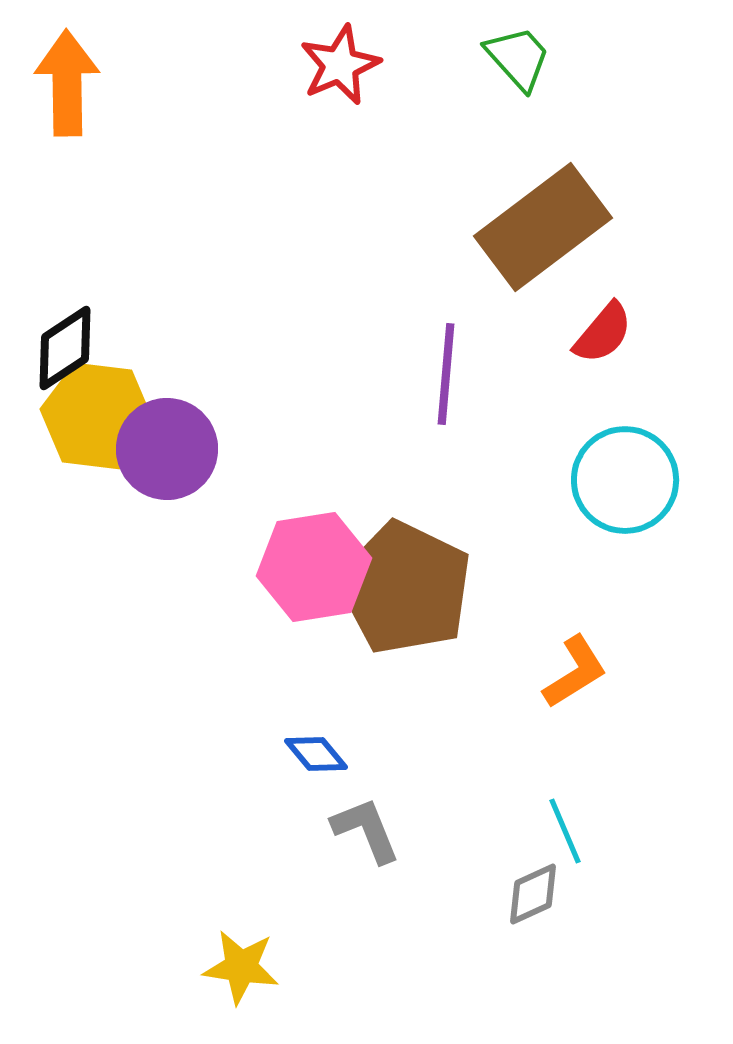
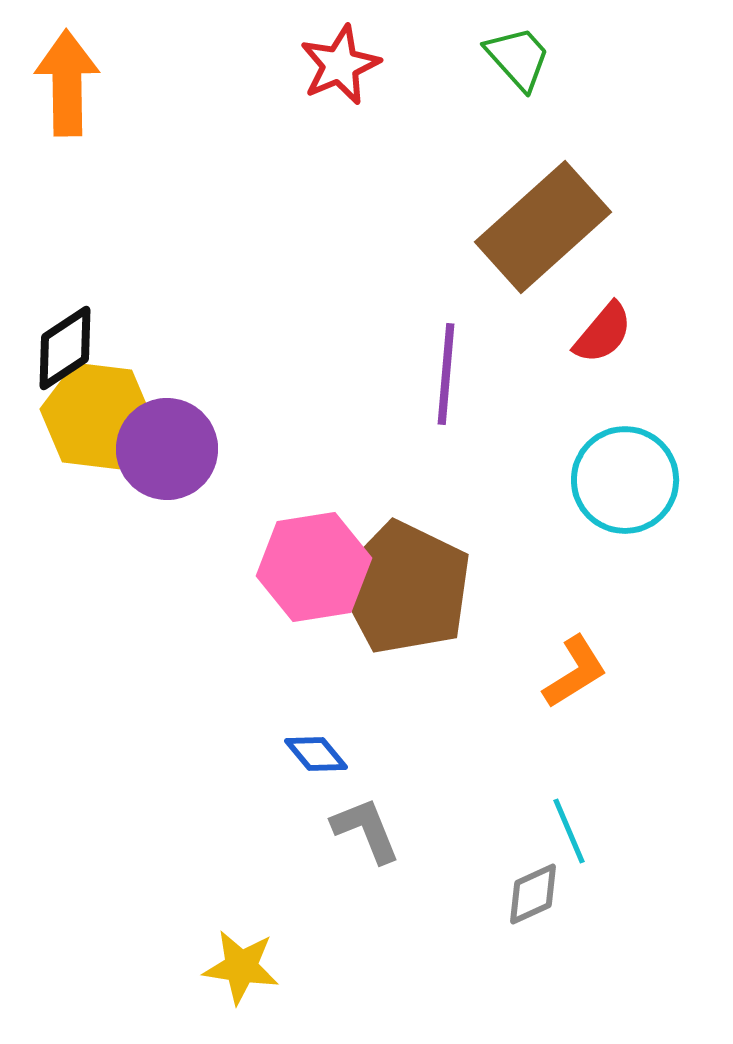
brown rectangle: rotated 5 degrees counterclockwise
cyan line: moved 4 px right
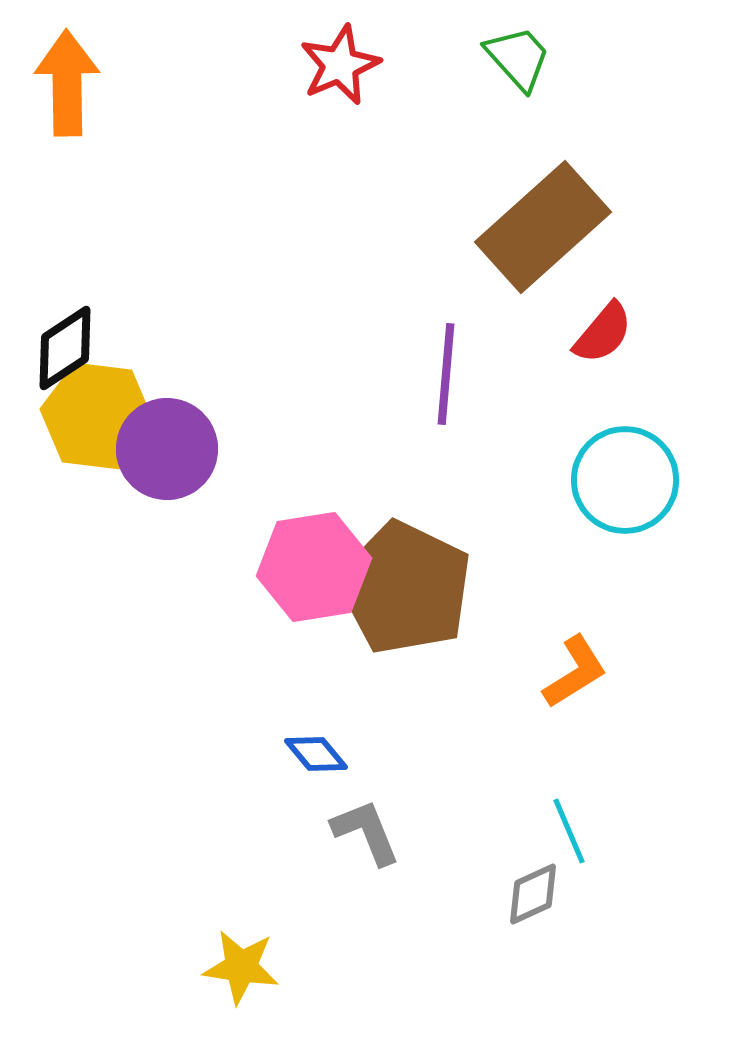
gray L-shape: moved 2 px down
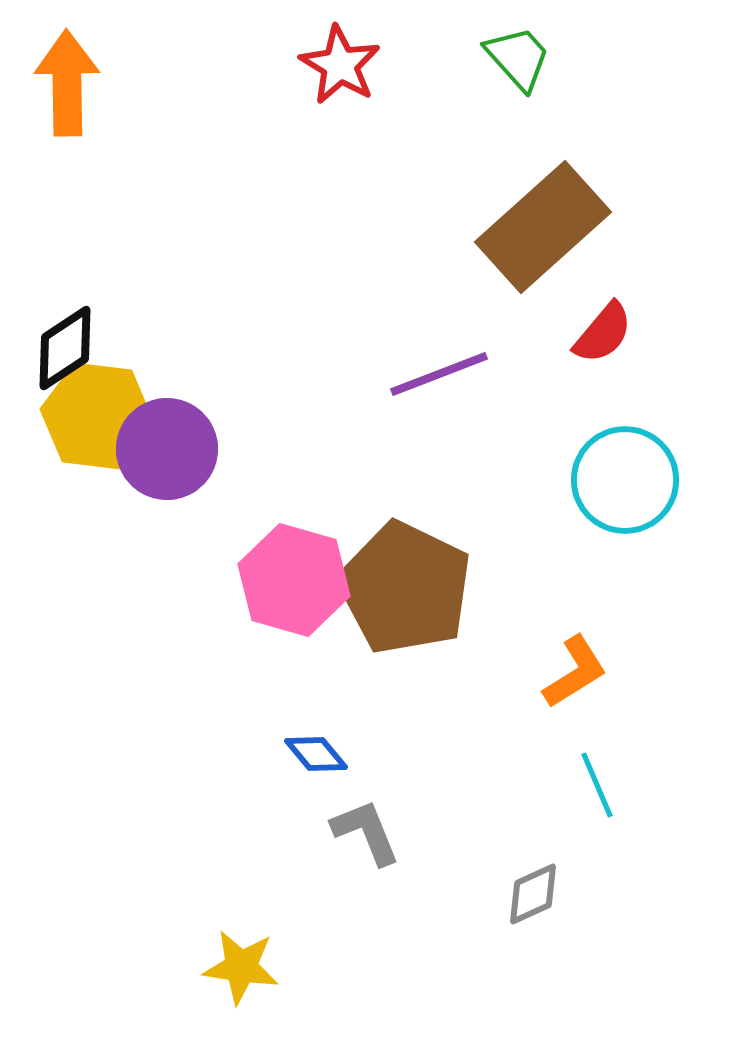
red star: rotated 18 degrees counterclockwise
purple line: moved 7 px left; rotated 64 degrees clockwise
pink hexagon: moved 20 px left, 13 px down; rotated 25 degrees clockwise
cyan line: moved 28 px right, 46 px up
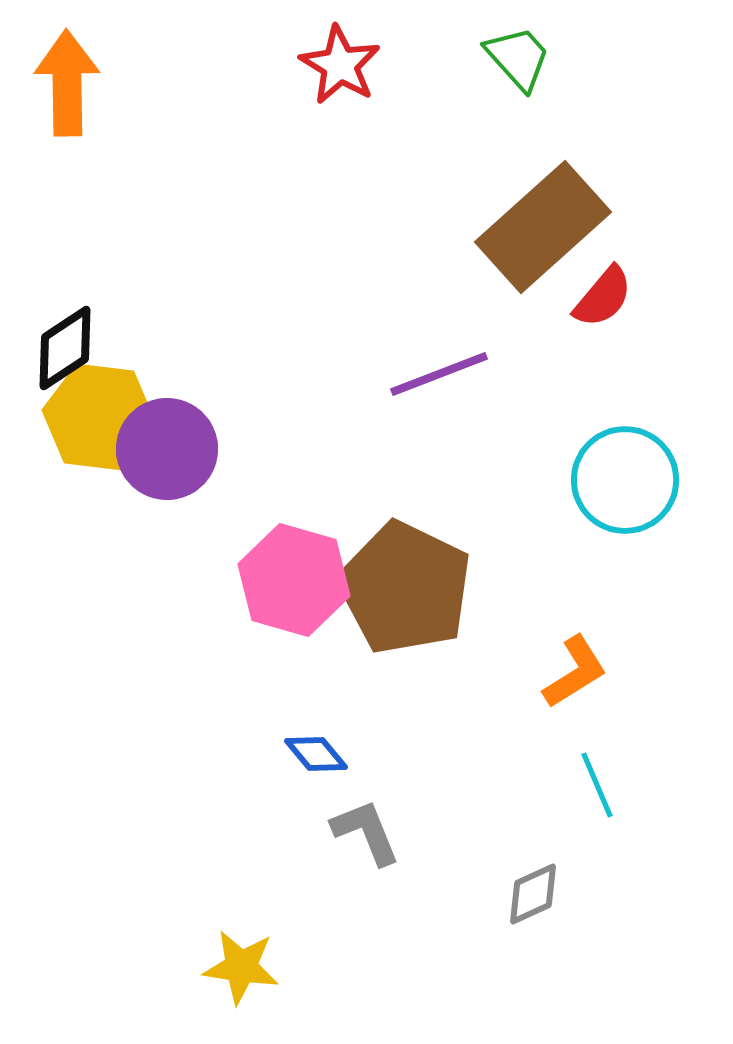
red semicircle: moved 36 px up
yellow hexagon: moved 2 px right, 1 px down
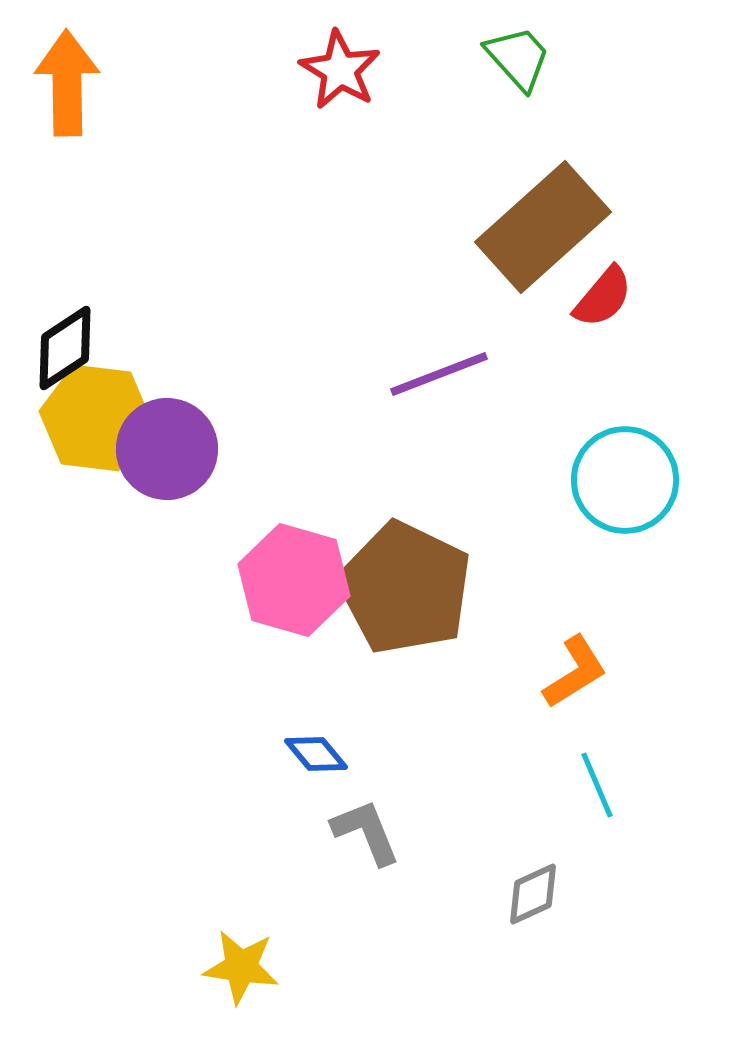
red star: moved 5 px down
yellow hexagon: moved 3 px left, 1 px down
